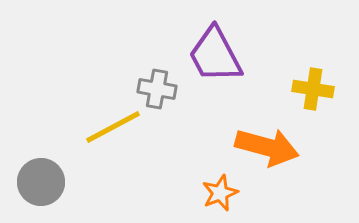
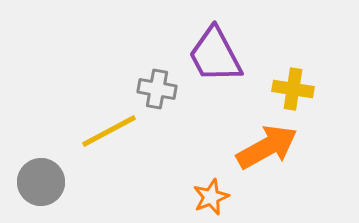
yellow cross: moved 20 px left
yellow line: moved 4 px left, 4 px down
orange arrow: rotated 44 degrees counterclockwise
orange star: moved 9 px left, 4 px down
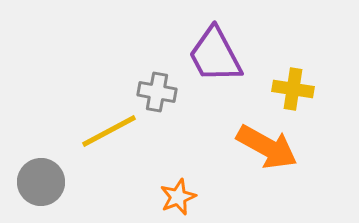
gray cross: moved 3 px down
orange arrow: rotated 58 degrees clockwise
orange star: moved 33 px left
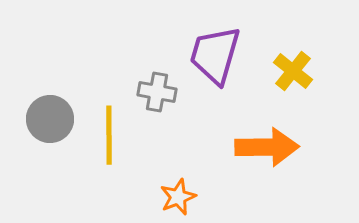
purple trapezoid: rotated 44 degrees clockwise
yellow cross: moved 18 px up; rotated 30 degrees clockwise
yellow line: moved 4 px down; rotated 62 degrees counterclockwise
orange arrow: rotated 30 degrees counterclockwise
gray circle: moved 9 px right, 63 px up
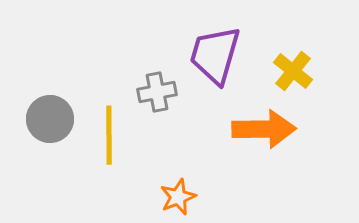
gray cross: rotated 21 degrees counterclockwise
orange arrow: moved 3 px left, 18 px up
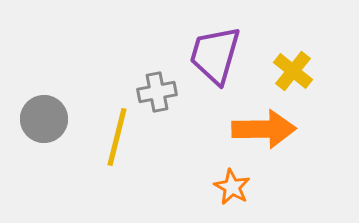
gray circle: moved 6 px left
yellow line: moved 8 px right, 2 px down; rotated 14 degrees clockwise
orange star: moved 54 px right, 10 px up; rotated 21 degrees counterclockwise
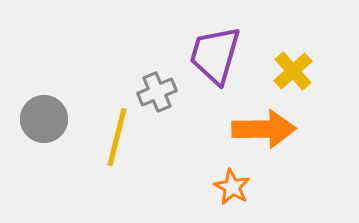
yellow cross: rotated 9 degrees clockwise
gray cross: rotated 12 degrees counterclockwise
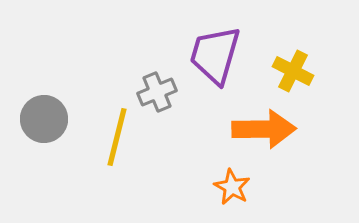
yellow cross: rotated 21 degrees counterclockwise
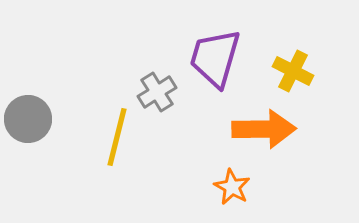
purple trapezoid: moved 3 px down
gray cross: rotated 9 degrees counterclockwise
gray circle: moved 16 px left
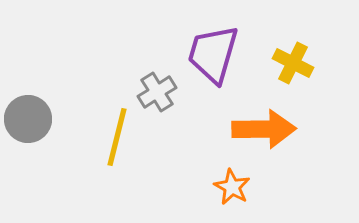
purple trapezoid: moved 2 px left, 4 px up
yellow cross: moved 8 px up
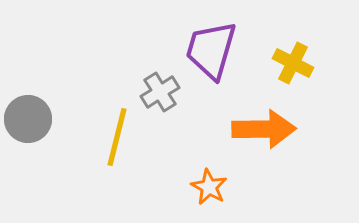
purple trapezoid: moved 2 px left, 4 px up
gray cross: moved 3 px right
orange star: moved 23 px left
